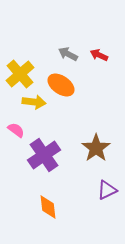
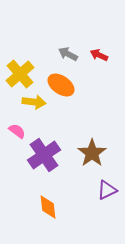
pink semicircle: moved 1 px right, 1 px down
brown star: moved 4 px left, 5 px down
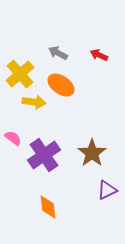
gray arrow: moved 10 px left, 1 px up
pink semicircle: moved 4 px left, 7 px down
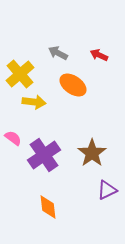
orange ellipse: moved 12 px right
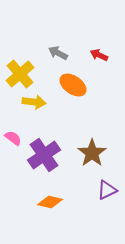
orange diamond: moved 2 px right, 5 px up; rotated 70 degrees counterclockwise
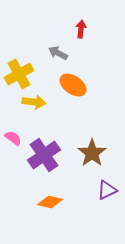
red arrow: moved 18 px left, 26 px up; rotated 72 degrees clockwise
yellow cross: moved 1 px left; rotated 12 degrees clockwise
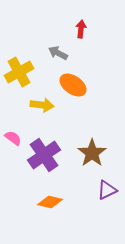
yellow cross: moved 2 px up
yellow arrow: moved 8 px right, 3 px down
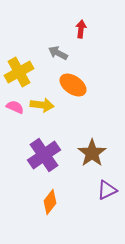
pink semicircle: moved 2 px right, 31 px up; rotated 12 degrees counterclockwise
orange diamond: rotated 65 degrees counterclockwise
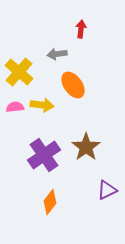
gray arrow: moved 1 px left, 1 px down; rotated 36 degrees counterclockwise
yellow cross: rotated 20 degrees counterclockwise
orange ellipse: rotated 20 degrees clockwise
pink semicircle: rotated 30 degrees counterclockwise
brown star: moved 6 px left, 6 px up
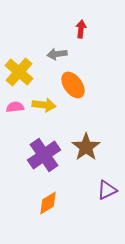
yellow arrow: moved 2 px right
orange diamond: moved 2 px left, 1 px down; rotated 20 degrees clockwise
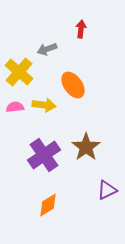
gray arrow: moved 10 px left, 5 px up; rotated 12 degrees counterclockwise
orange diamond: moved 2 px down
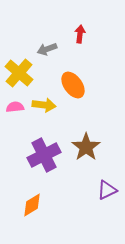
red arrow: moved 1 px left, 5 px down
yellow cross: moved 1 px down
purple cross: rotated 8 degrees clockwise
orange diamond: moved 16 px left
